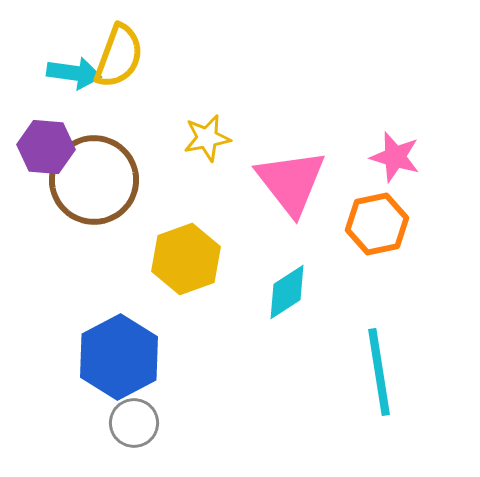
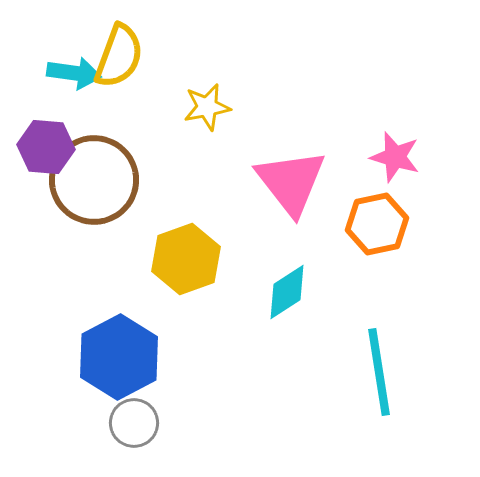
yellow star: moved 31 px up
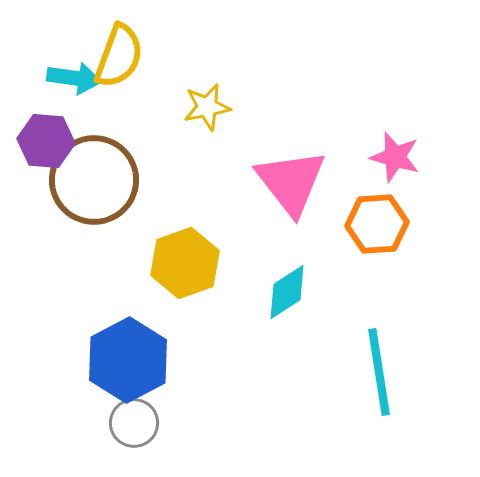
cyan arrow: moved 5 px down
purple hexagon: moved 6 px up
orange hexagon: rotated 8 degrees clockwise
yellow hexagon: moved 1 px left, 4 px down
blue hexagon: moved 9 px right, 3 px down
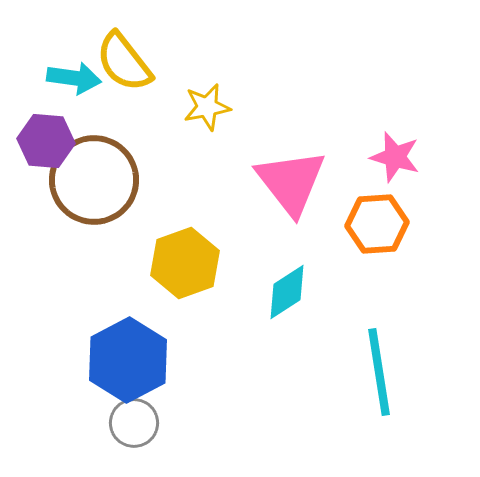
yellow semicircle: moved 5 px right, 6 px down; rotated 122 degrees clockwise
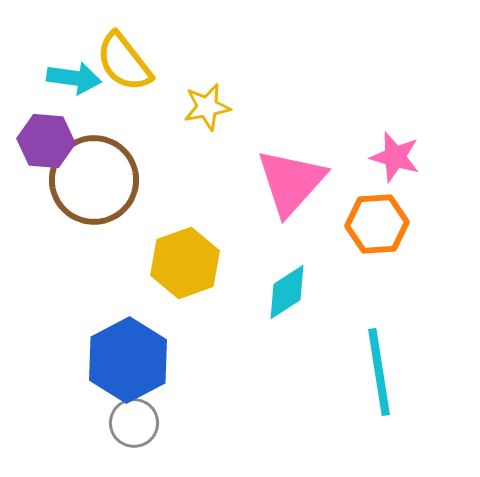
pink triangle: rotated 20 degrees clockwise
